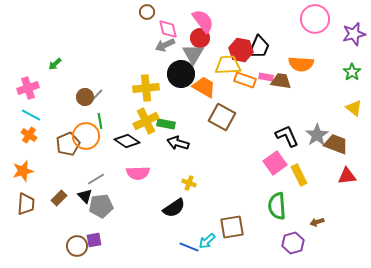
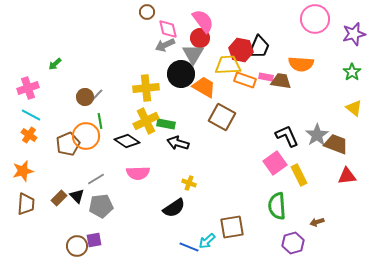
black triangle at (85, 196): moved 8 px left
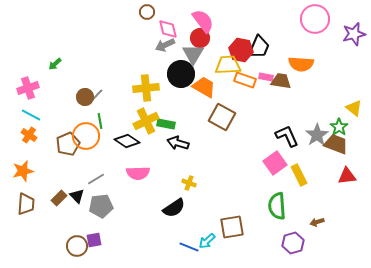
green star at (352, 72): moved 13 px left, 55 px down
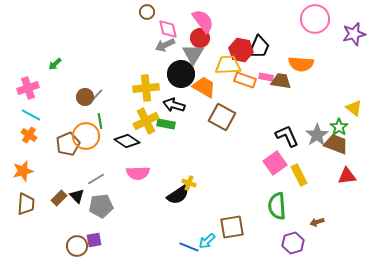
black arrow at (178, 143): moved 4 px left, 38 px up
black semicircle at (174, 208): moved 4 px right, 13 px up
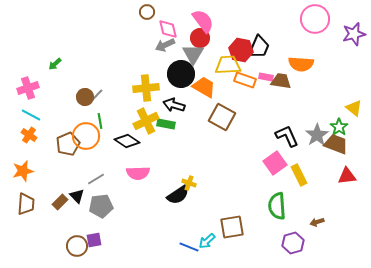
brown rectangle at (59, 198): moved 1 px right, 4 px down
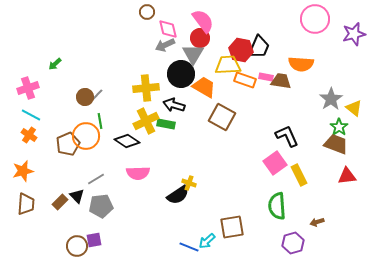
gray star at (317, 135): moved 14 px right, 36 px up
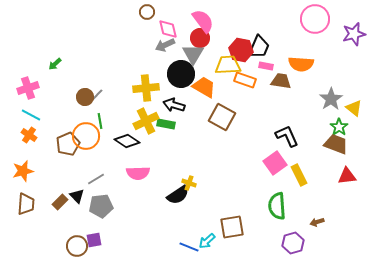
pink rectangle at (266, 77): moved 11 px up
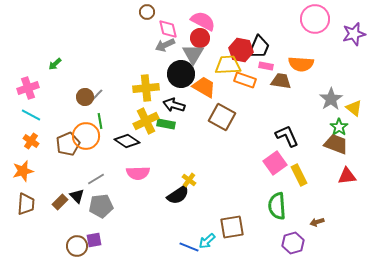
pink semicircle at (203, 21): rotated 25 degrees counterclockwise
orange cross at (29, 135): moved 2 px right, 6 px down
yellow cross at (189, 183): moved 3 px up; rotated 16 degrees clockwise
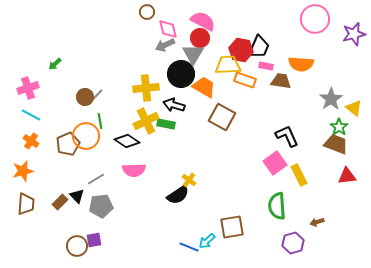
pink semicircle at (138, 173): moved 4 px left, 3 px up
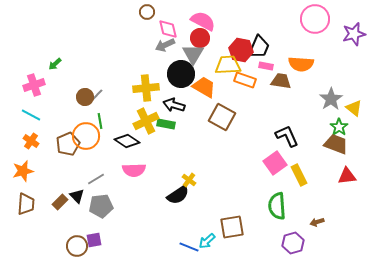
pink cross at (28, 88): moved 6 px right, 3 px up
